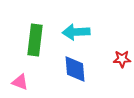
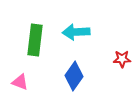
blue diamond: moved 1 px left, 7 px down; rotated 40 degrees clockwise
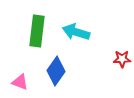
cyan arrow: rotated 20 degrees clockwise
green rectangle: moved 2 px right, 9 px up
blue diamond: moved 18 px left, 5 px up
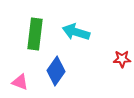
green rectangle: moved 2 px left, 3 px down
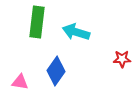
green rectangle: moved 2 px right, 12 px up
pink triangle: rotated 12 degrees counterclockwise
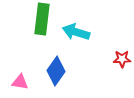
green rectangle: moved 5 px right, 3 px up
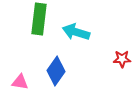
green rectangle: moved 3 px left
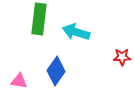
red star: moved 2 px up
pink triangle: moved 1 px left, 1 px up
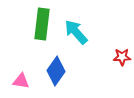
green rectangle: moved 3 px right, 5 px down
cyan arrow: rotated 32 degrees clockwise
pink triangle: moved 2 px right
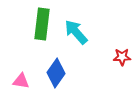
blue diamond: moved 2 px down
